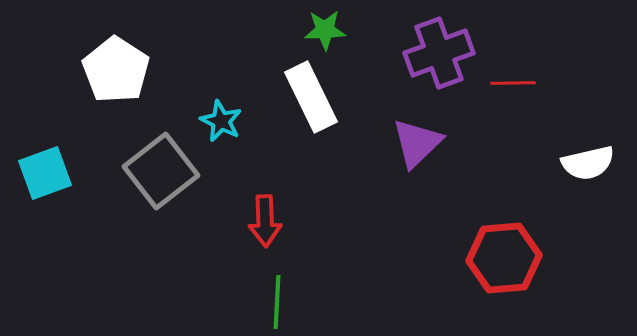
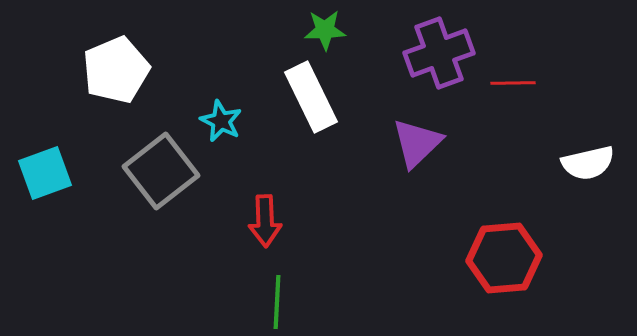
white pentagon: rotated 16 degrees clockwise
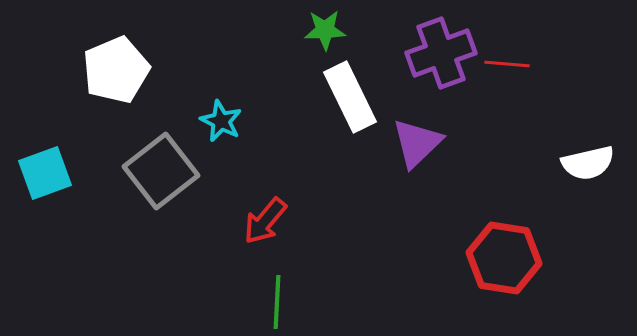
purple cross: moved 2 px right
red line: moved 6 px left, 19 px up; rotated 6 degrees clockwise
white rectangle: moved 39 px right
red arrow: rotated 42 degrees clockwise
red hexagon: rotated 14 degrees clockwise
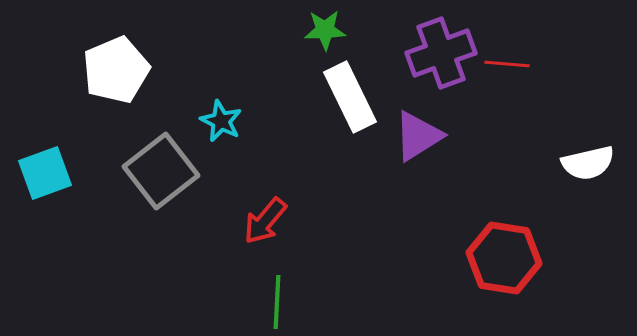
purple triangle: moved 1 px right, 7 px up; rotated 12 degrees clockwise
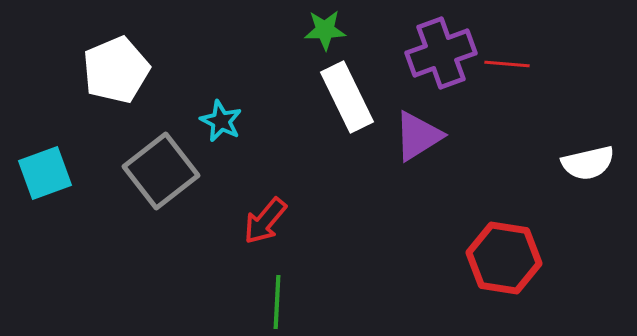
white rectangle: moved 3 px left
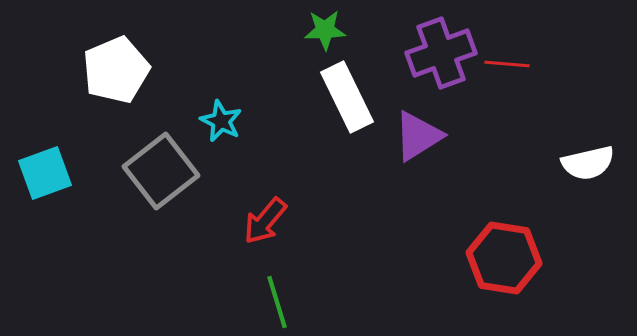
green line: rotated 20 degrees counterclockwise
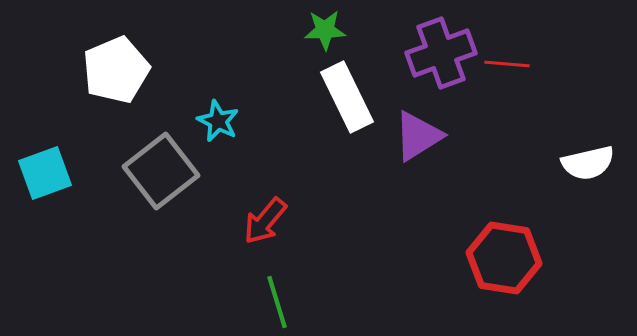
cyan star: moved 3 px left
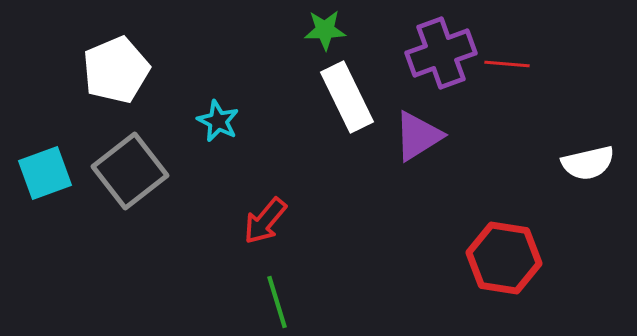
gray square: moved 31 px left
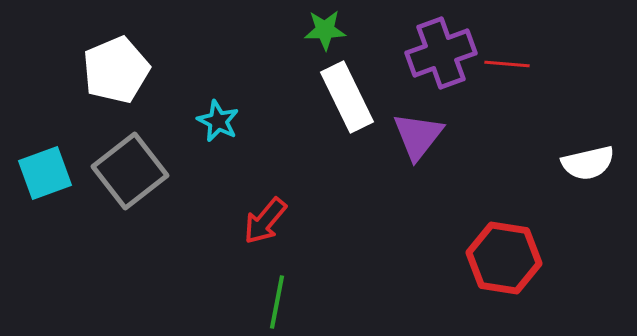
purple triangle: rotated 20 degrees counterclockwise
green line: rotated 28 degrees clockwise
